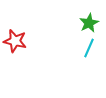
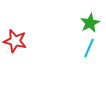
green star: moved 1 px right
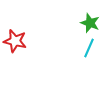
green star: rotated 24 degrees counterclockwise
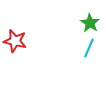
green star: rotated 12 degrees clockwise
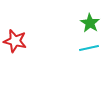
cyan line: rotated 54 degrees clockwise
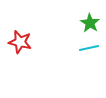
red star: moved 5 px right, 1 px down
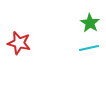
red star: moved 1 px left, 1 px down
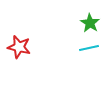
red star: moved 4 px down
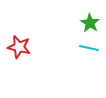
cyan line: rotated 24 degrees clockwise
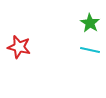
cyan line: moved 1 px right, 2 px down
